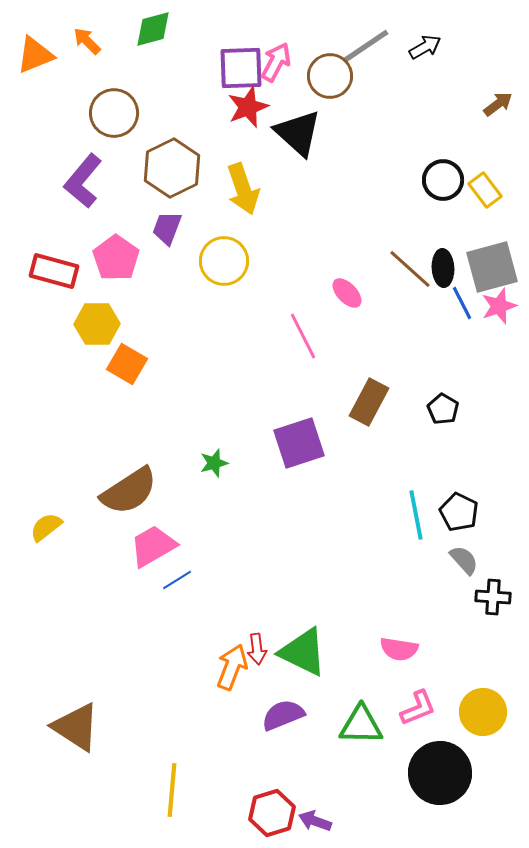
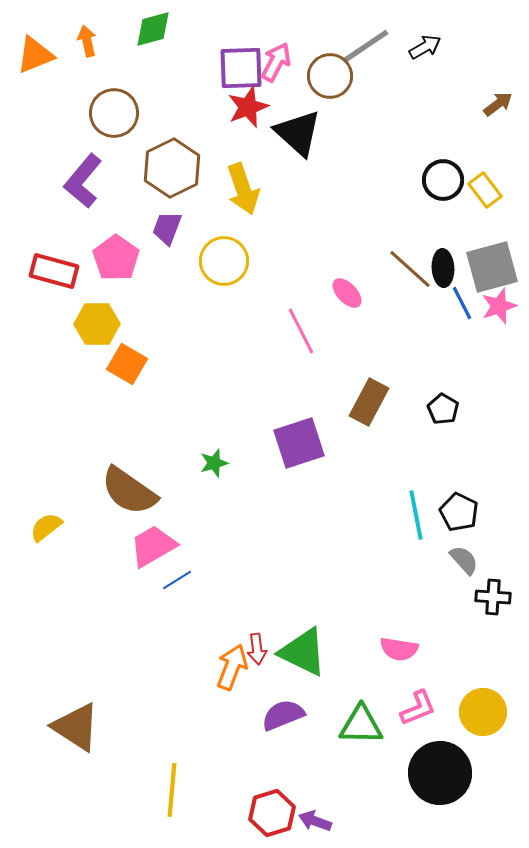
orange arrow at (87, 41): rotated 32 degrees clockwise
pink line at (303, 336): moved 2 px left, 5 px up
brown semicircle at (129, 491): rotated 68 degrees clockwise
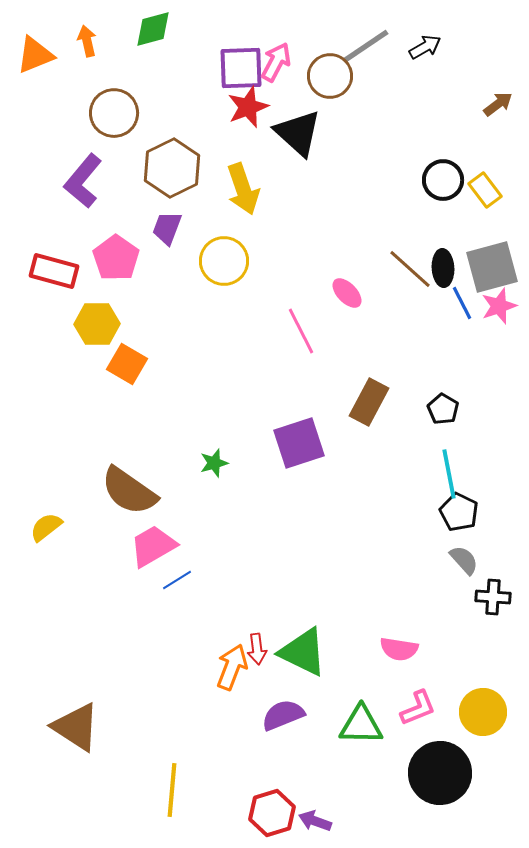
cyan line at (416, 515): moved 33 px right, 41 px up
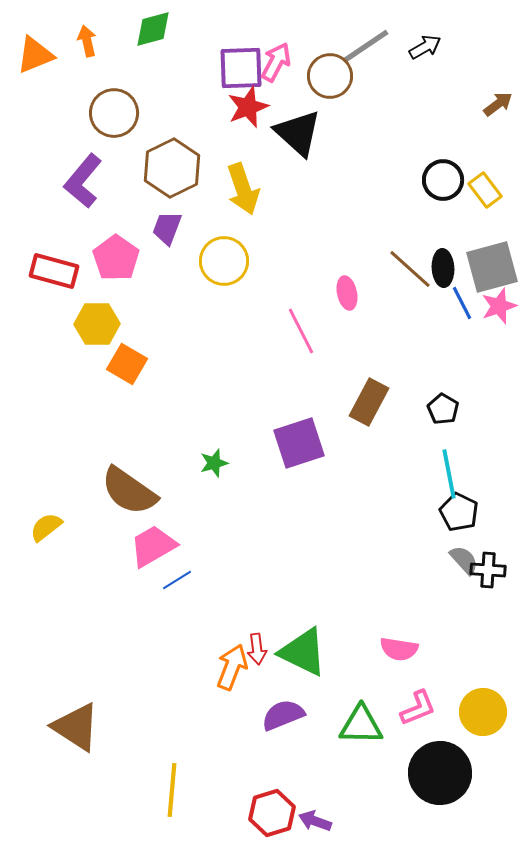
pink ellipse at (347, 293): rotated 32 degrees clockwise
black cross at (493, 597): moved 5 px left, 27 px up
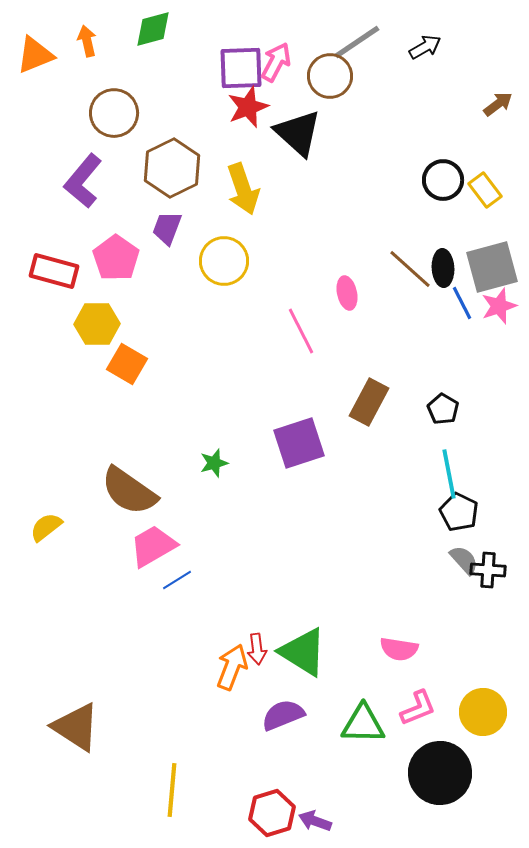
gray line at (366, 46): moved 9 px left, 4 px up
green triangle at (303, 652): rotated 6 degrees clockwise
green triangle at (361, 725): moved 2 px right, 1 px up
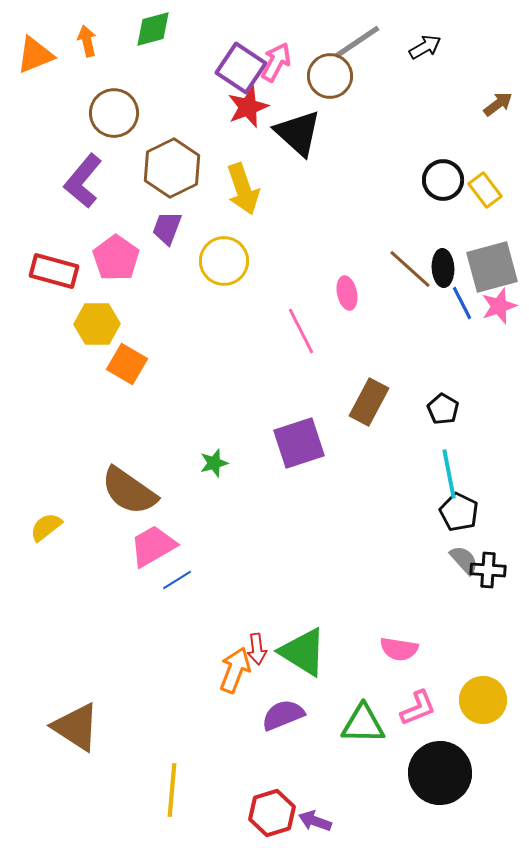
purple square at (241, 68): rotated 36 degrees clockwise
orange arrow at (232, 667): moved 3 px right, 3 px down
yellow circle at (483, 712): moved 12 px up
